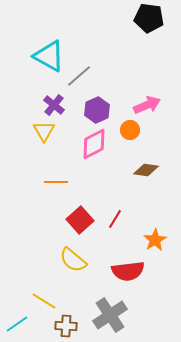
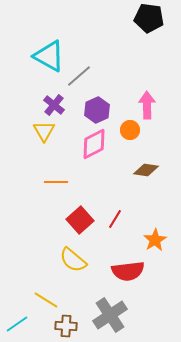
pink arrow: rotated 68 degrees counterclockwise
yellow line: moved 2 px right, 1 px up
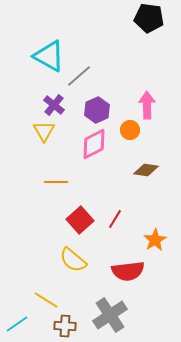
brown cross: moved 1 px left
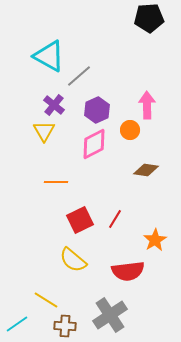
black pentagon: rotated 12 degrees counterclockwise
red square: rotated 16 degrees clockwise
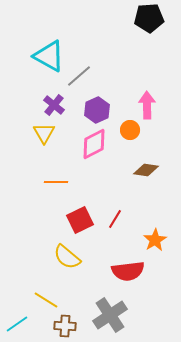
yellow triangle: moved 2 px down
yellow semicircle: moved 6 px left, 3 px up
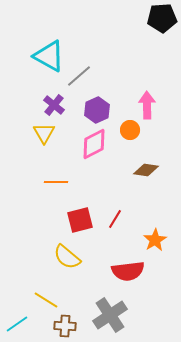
black pentagon: moved 13 px right
red square: rotated 12 degrees clockwise
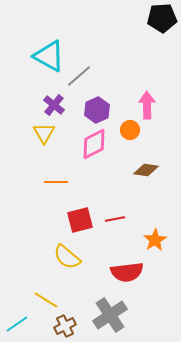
red line: rotated 48 degrees clockwise
red semicircle: moved 1 px left, 1 px down
brown cross: rotated 30 degrees counterclockwise
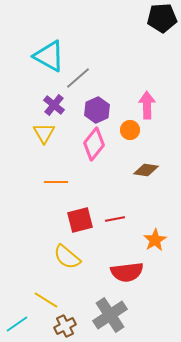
gray line: moved 1 px left, 2 px down
pink diamond: rotated 24 degrees counterclockwise
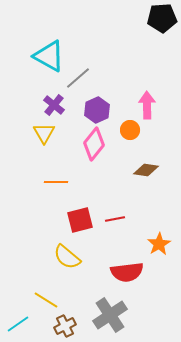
orange star: moved 4 px right, 4 px down
cyan line: moved 1 px right
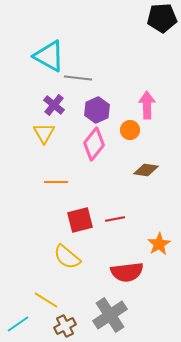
gray line: rotated 48 degrees clockwise
